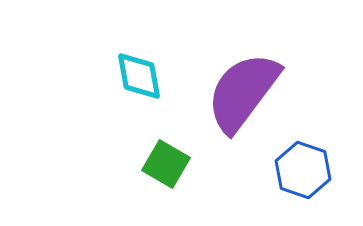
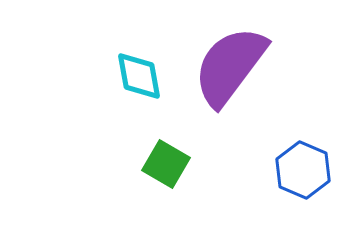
purple semicircle: moved 13 px left, 26 px up
blue hexagon: rotated 4 degrees clockwise
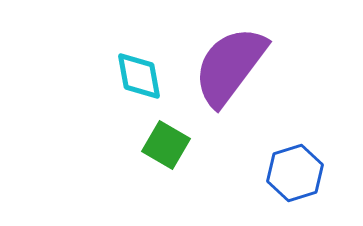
green square: moved 19 px up
blue hexagon: moved 8 px left, 3 px down; rotated 20 degrees clockwise
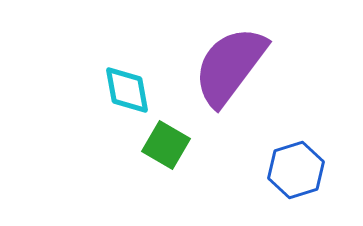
cyan diamond: moved 12 px left, 14 px down
blue hexagon: moved 1 px right, 3 px up
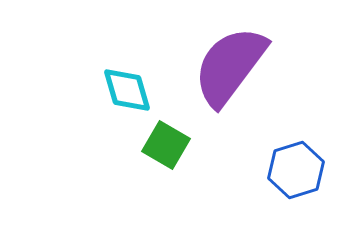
cyan diamond: rotated 6 degrees counterclockwise
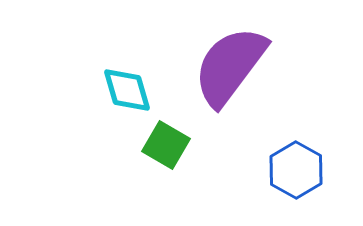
blue hexagon: rotated 14 degrees counterclockwise
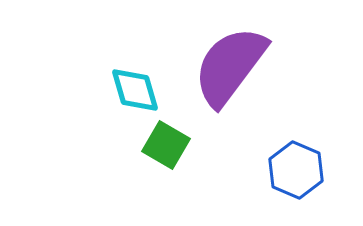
cyan diamond: moved 8 px right
blue hexagon: rotated 6 degrees counterclockwise
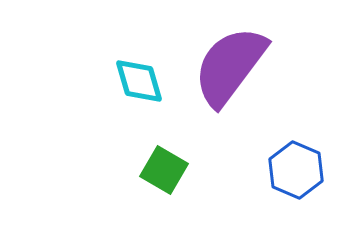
cyan diamond: moved 4 px right, 9 px up
green square: moved 2 px left, 25 px down
